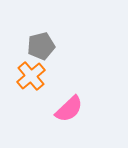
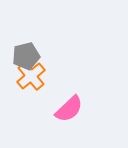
gray pentagon: moved 15 px left, 10 px down
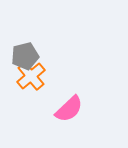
gray pentagon: moved 1 px left
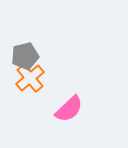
orange cross: moved 1 px left, 2 px down
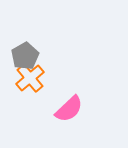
gray pentagon: rotated 16 degrees counterclockwise
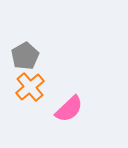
orange cross: moved 9 px down
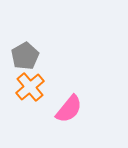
pink semicircle: rotated 8 degrees counterclockwise
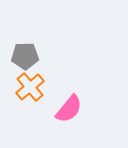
gray pentagon: rotated 28 degrees clockwise
